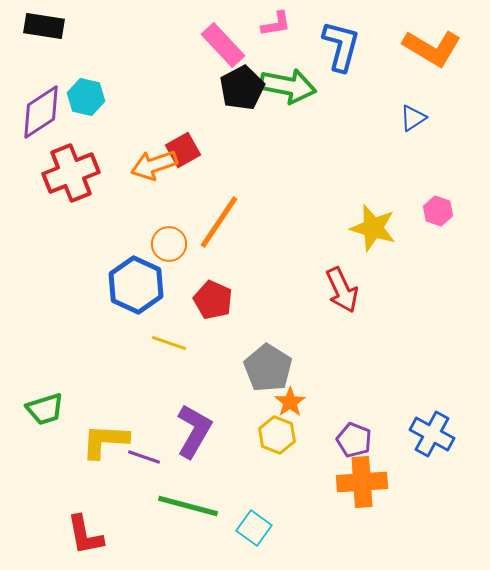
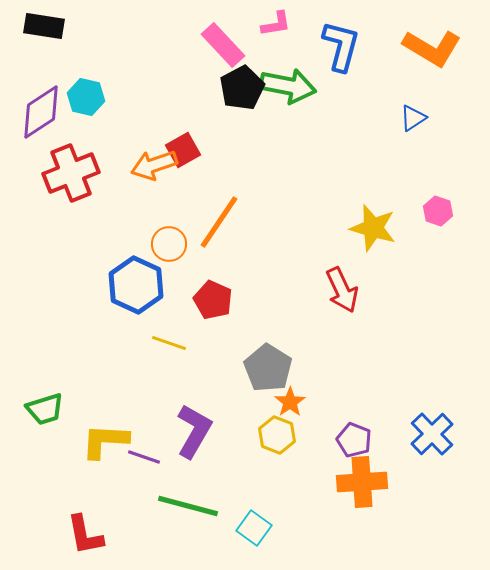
blue cross: rotated 18 degrees clockwise
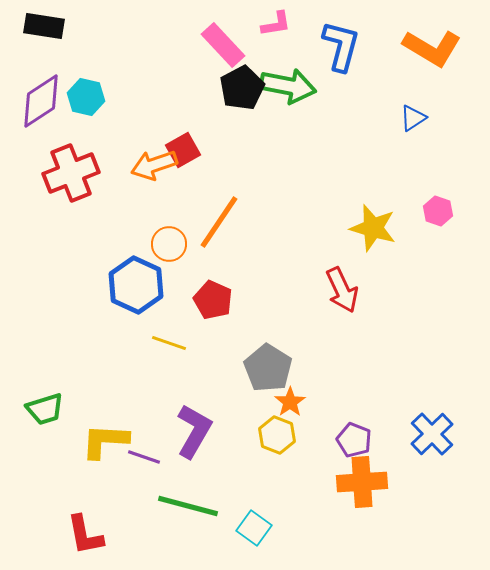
purple diamond: moved 11 px up
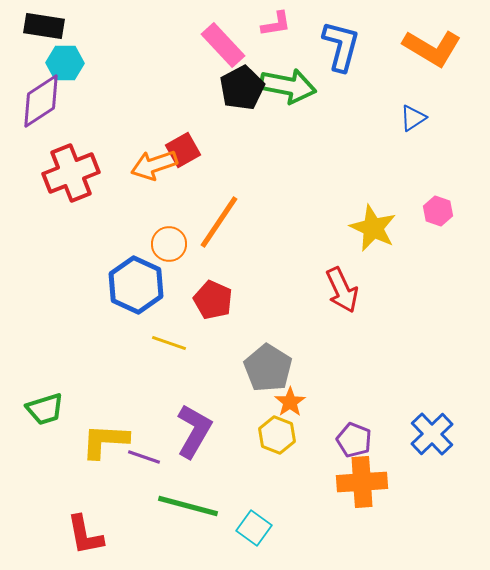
cyan hexagon: moved 21 px left, 34 px up; rotated 12 degrees counterclockwise
yellow star: rotated 9 degrees clockwise
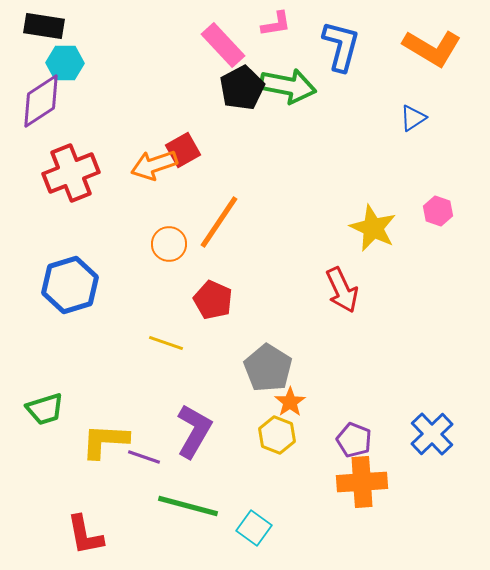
blue hexagon: moved 66 px left; rotated 18 degrees clockwise
yellow line: moved 3 px left
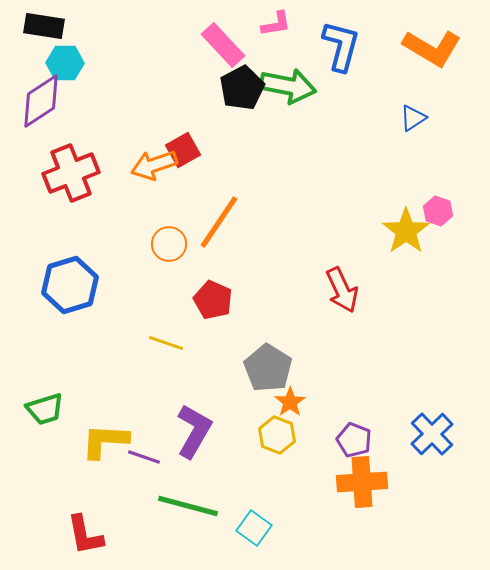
yellow star: moved 33 px right, 3 px down; rotated 12 degrees clockwise
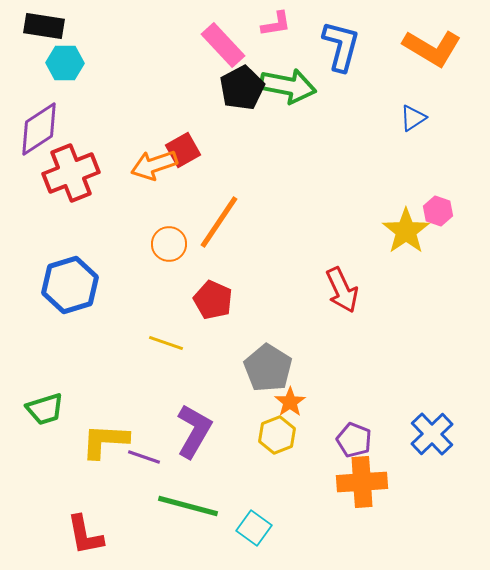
purple diamond: moved 2 px left, 28 px down
yellow hexagon: rotated 18 degrees clockwise
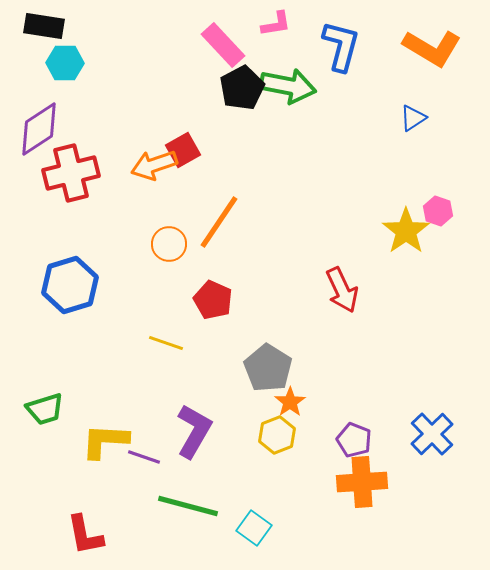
red cross: rotated 8 degrees clockwise
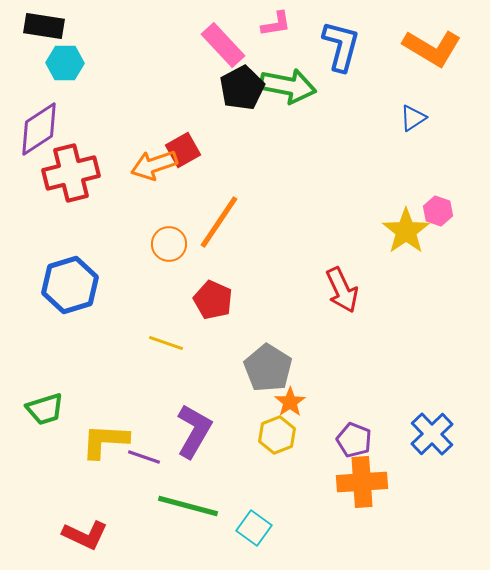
red L-shape: rotated 54 degrees counterclockwise
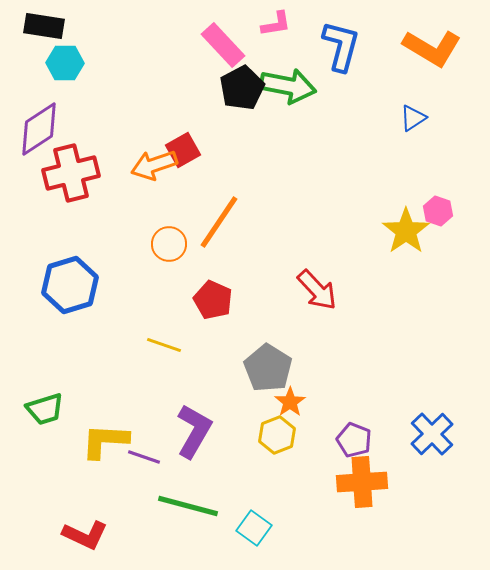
red arrow: moved 25 px left; rotated 18 degrees counterclockwise
yellow line: moved 2 px left, 2 px down
